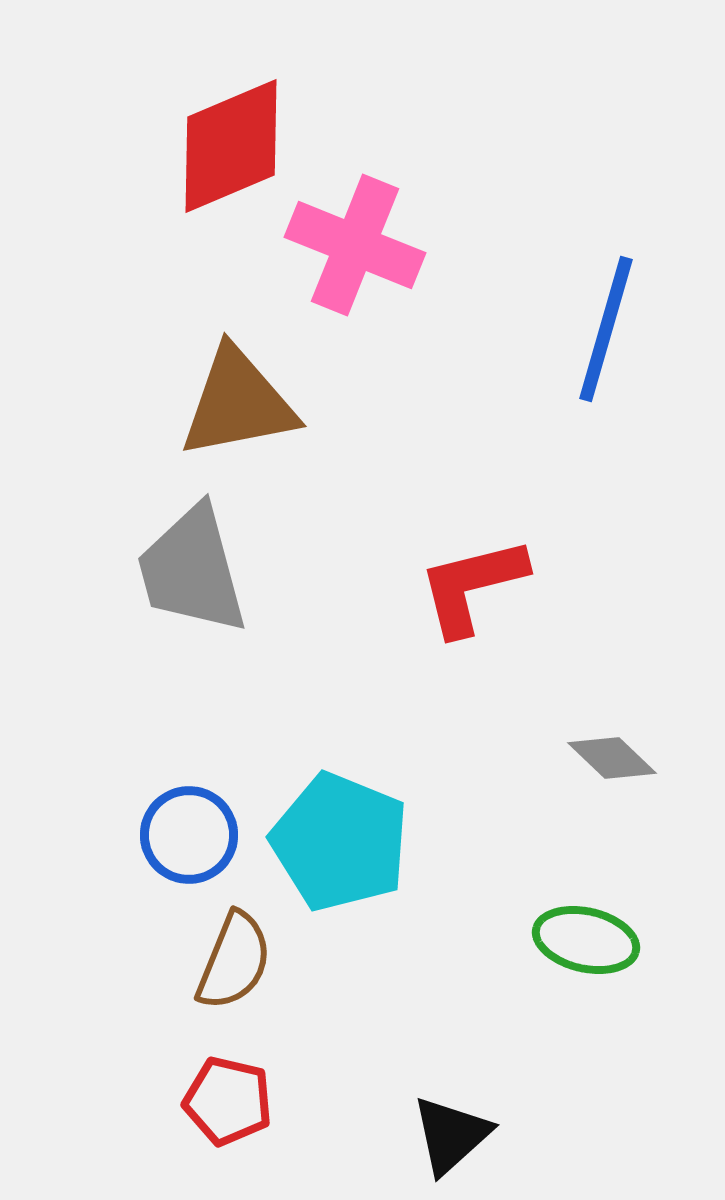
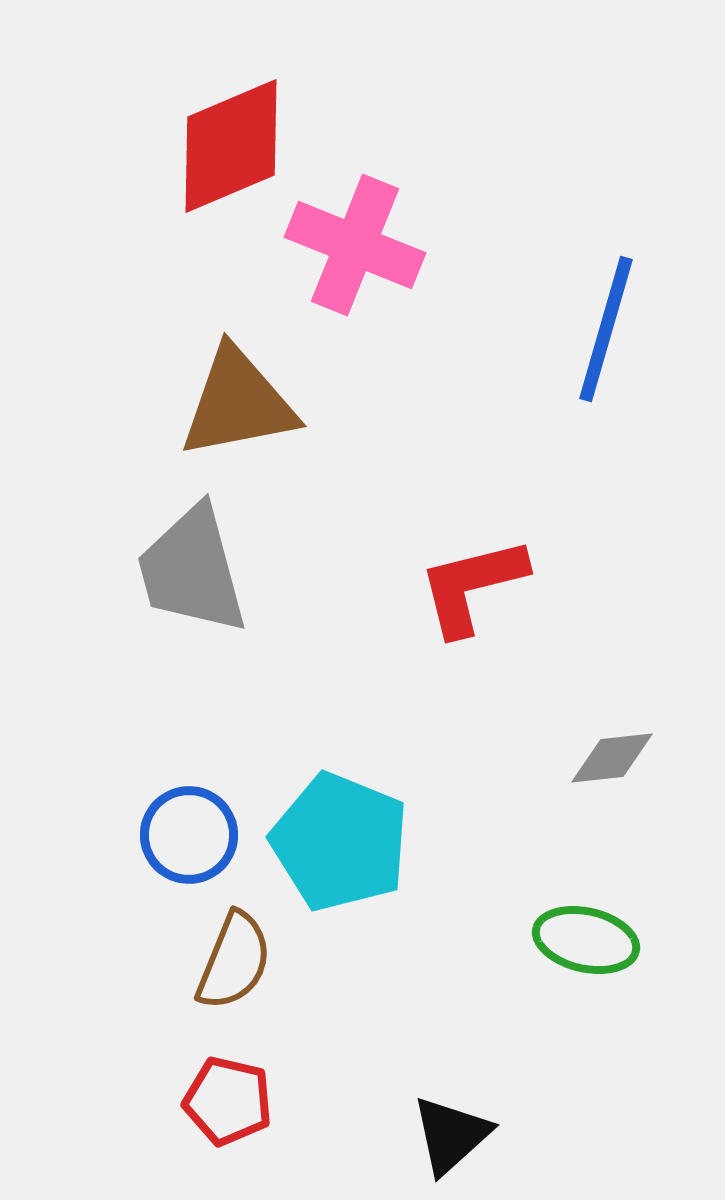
gray diamond: rotated 50 degrees counterclockwise
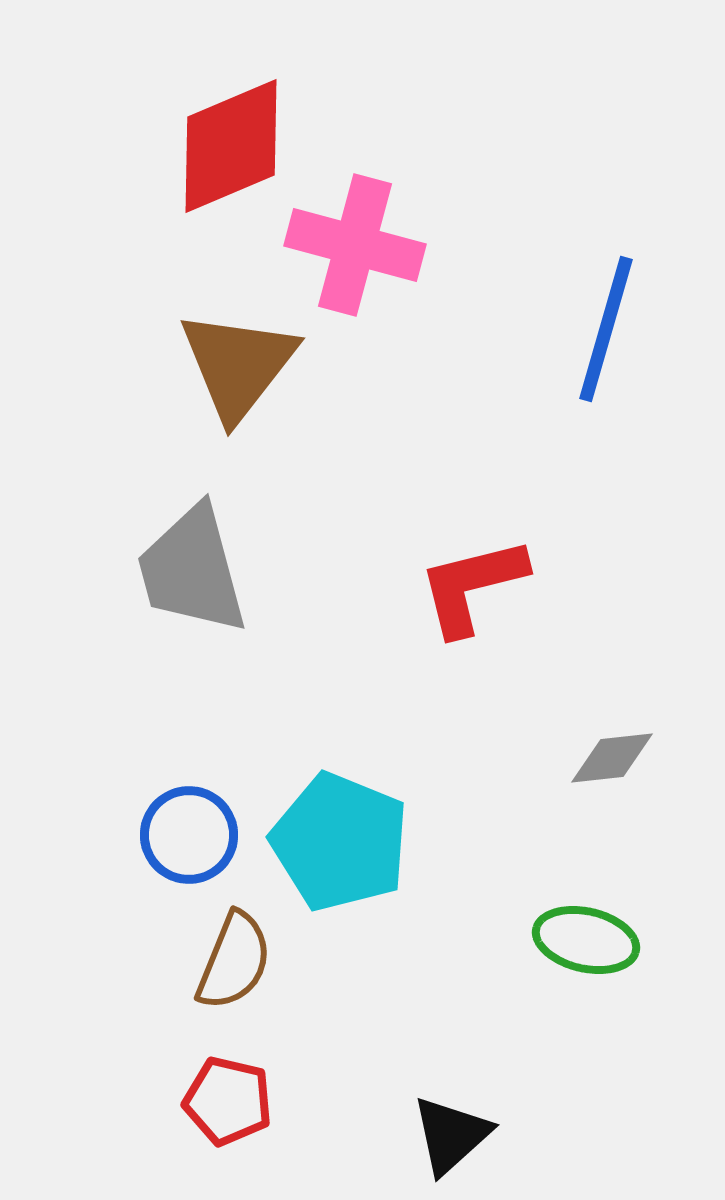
pink cross: rotated 7 degrees counterclockwise
brown triangle: moved 38 px up; rotated 41 degrees counterclockwise
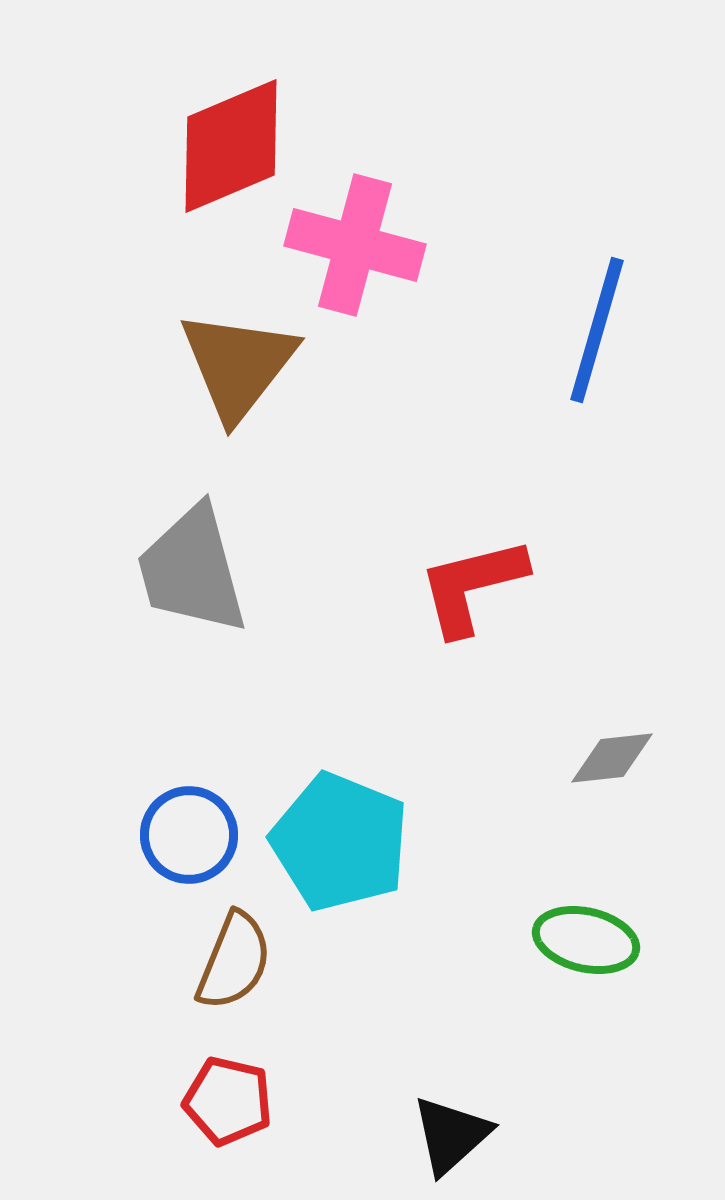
blue line: moved 9 px left, 1 px down
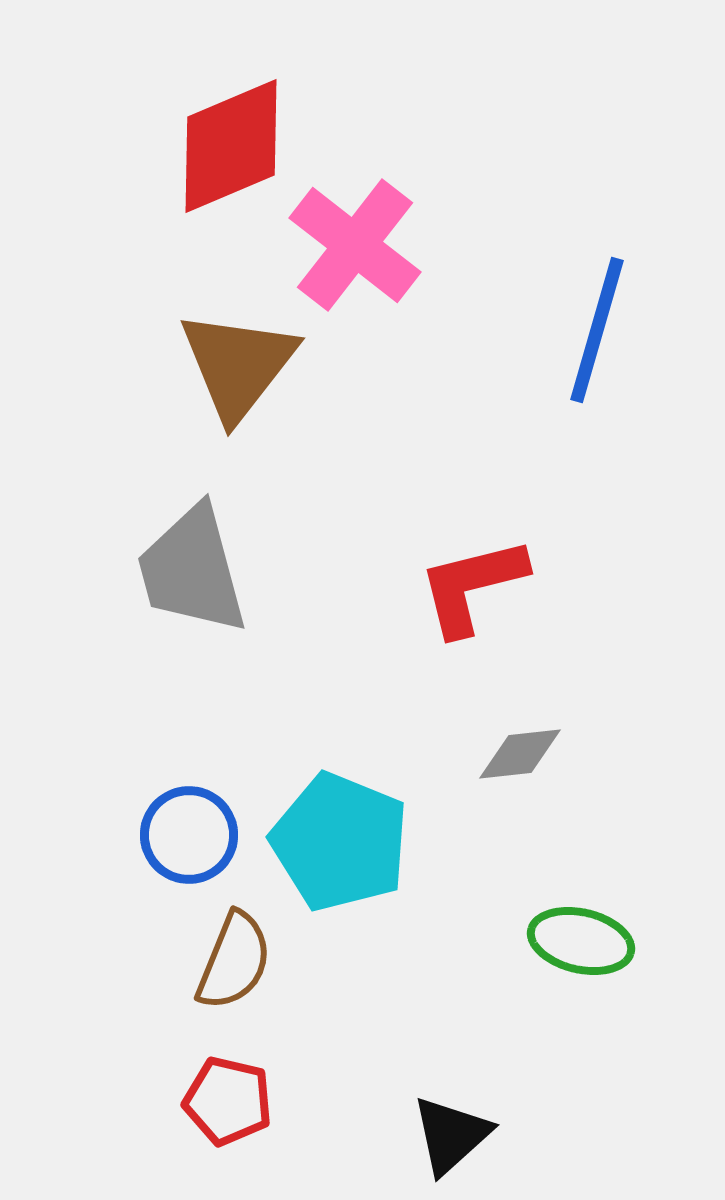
pink cross: rotated 23 degrees clockwise
gray diamond: moved 92 px left, 4 px up
green ellipse: moved 5 px left, 1 px down
